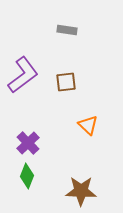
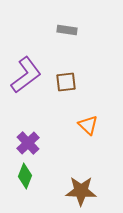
purple L-shape: moved 3 px right
green diamond: moved 2 px left
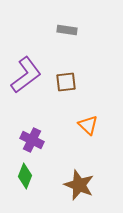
purple cross: moved 4 px right, 3 px up; rotated 20 degrees counterclockwise
brown star: moved 2 px left, 6 px up; rotated 20 degrees clockwise
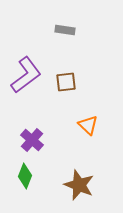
gray rectangle: moved 2 px left
purple cross: rotated 15 degrees clockwise
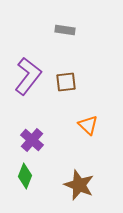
purple L-shape: moved 2 px right, 1 px down; rotated 15 degrees counterclockwise
